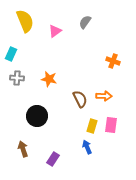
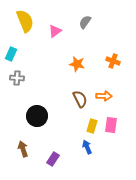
orange star: moved 28 px right, 15 px up
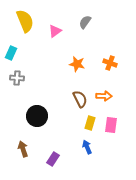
cyan rectangle: moved 1 px up
orange cross: moved 3 px left, 2 px down
yellow rectangle: moved 2 px left, 3 px up
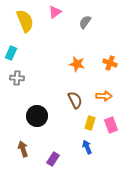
pink triangle: moved 19 px up
brown semicircle: moved 5 px left, 1 px down
pink rectangle: rotated 28 degrees counterclockwise
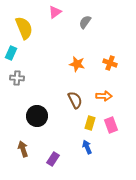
yellow semicircle: moved 1 px left, 7 px down
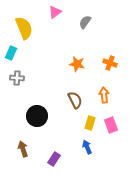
orange arrow: moved 1 px up; rotated 98 degrees counterclockwise
purple rectangle: moved 1 px right
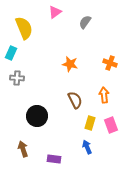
orange star: moved 7 px left
purple rectangle: rotated 64 degrees clockwise
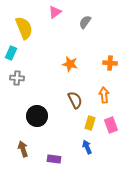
orange cross: rotated 16 degrees counterclockwise
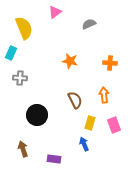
gray semicircle: moved 4 px right, 2 px down; rotated 32 degrees clockwise
orange star: moved 3 px up
gray cross: moved 3 px right
black circle: moved 1 px up
pink rectangle: moved 3 px right
blue arrow: moved 3 px left, 3 px up
